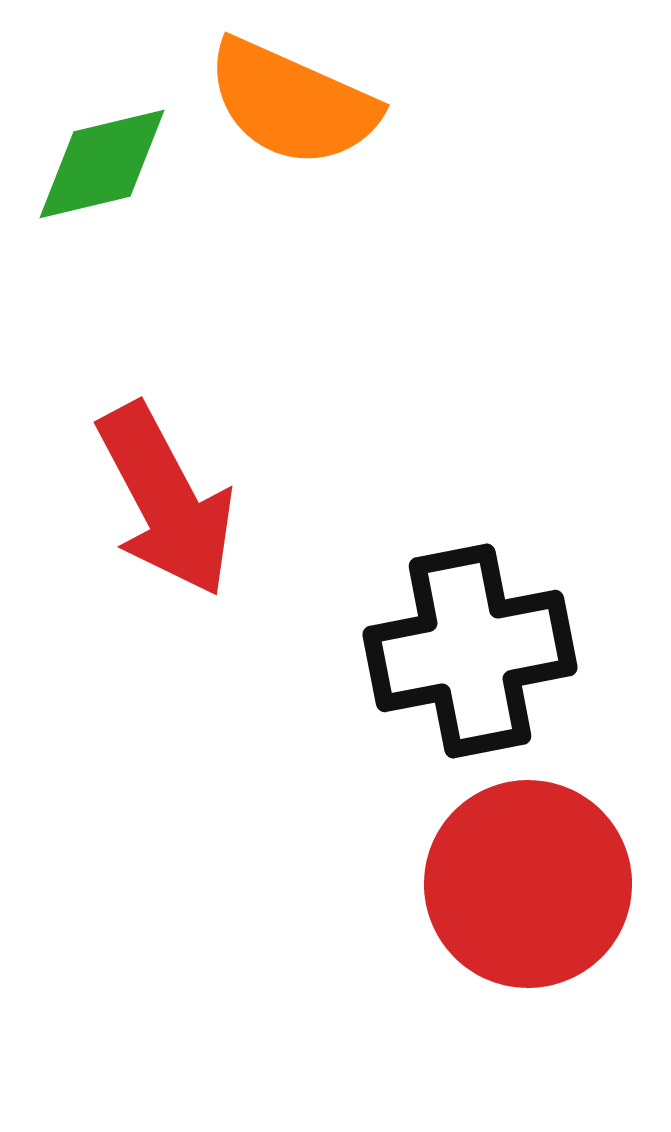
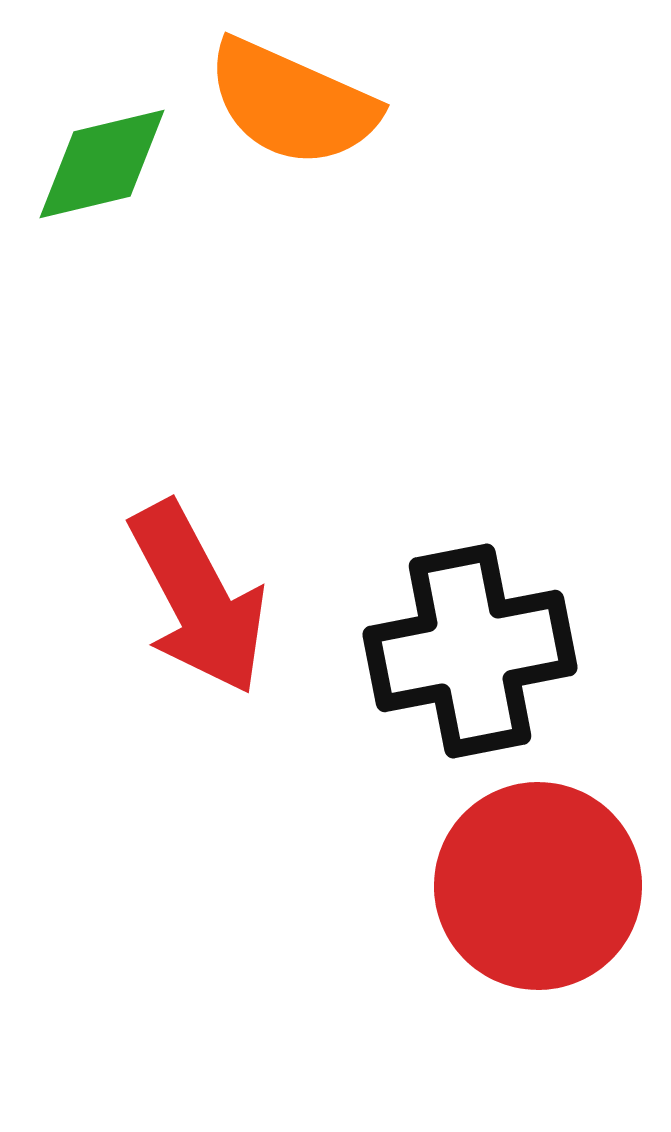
red arrow: moved 32 px right, 98 px down
red circle: moved 10 px right, 2 px down
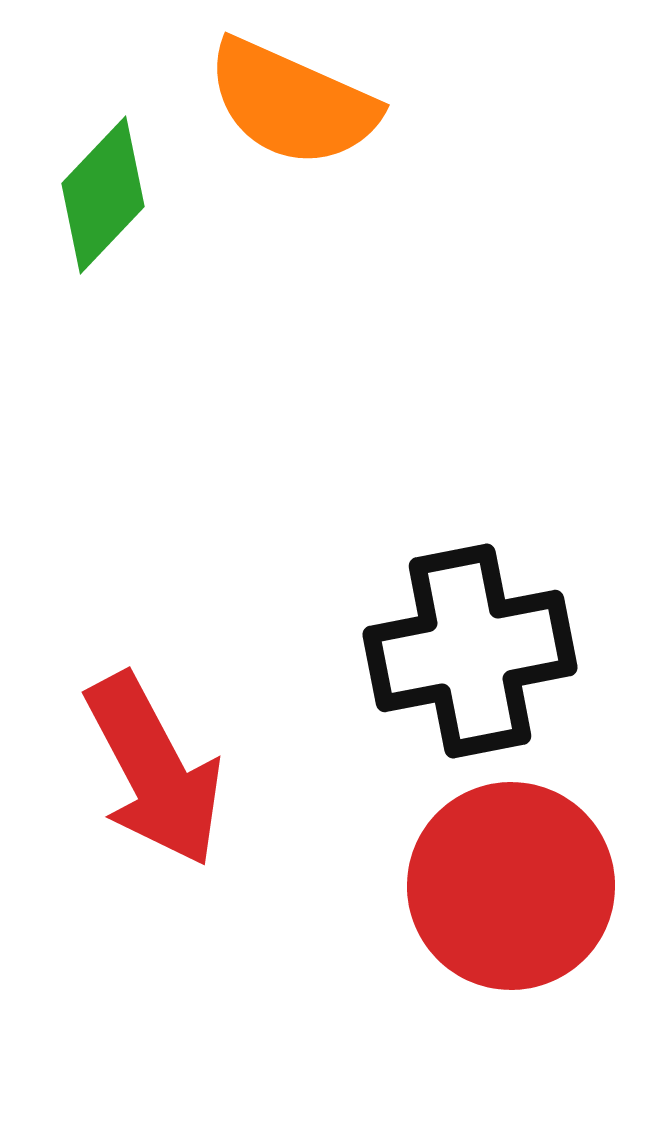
green diamond: moved 1 px right, 31 px down; rotated 33 degrees counterclockwise
red arrow: moved 44 px left, 172 px down
red circle: moved 27 px left
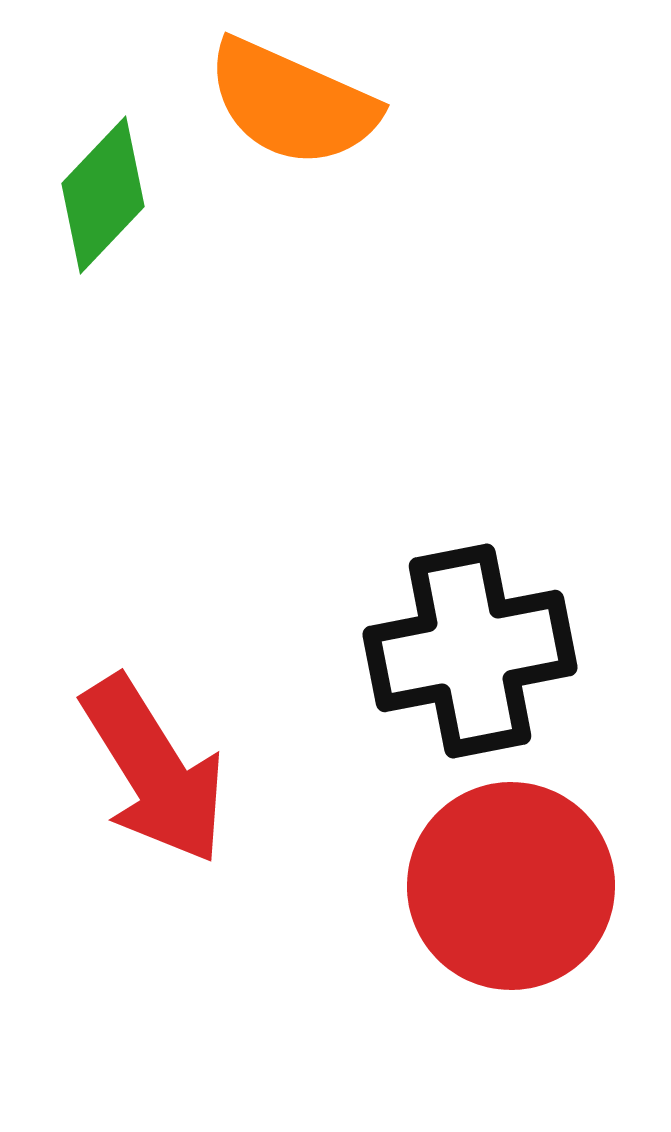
red arrow: rotated 4 degrees counterclockwise
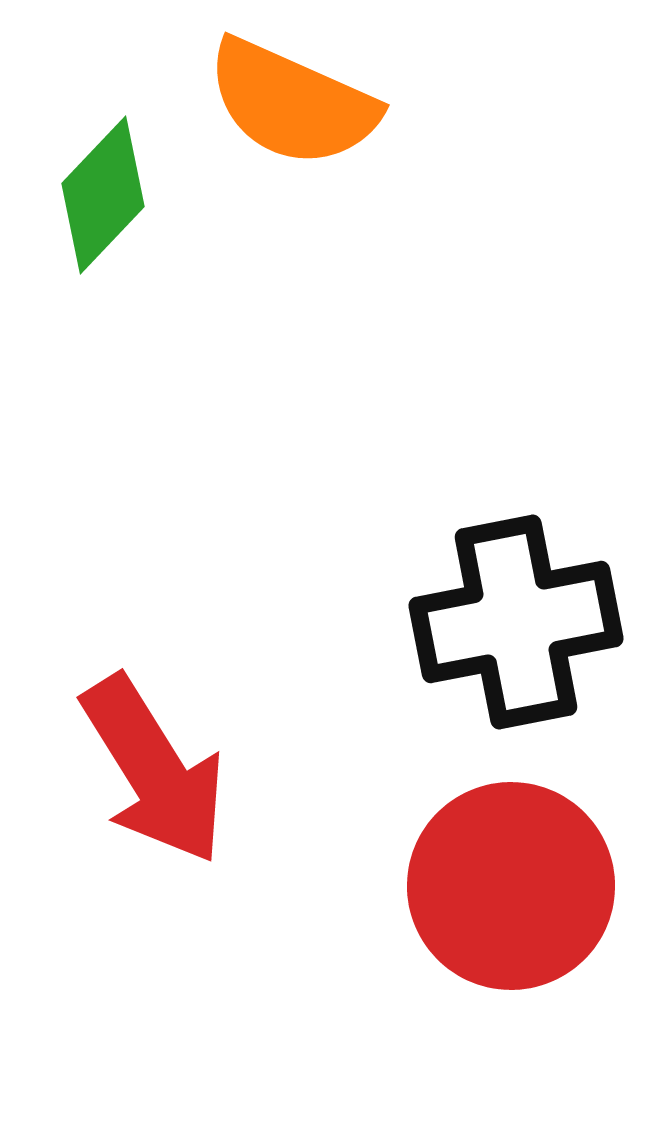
black cross: moved 46 px right, 29 px up
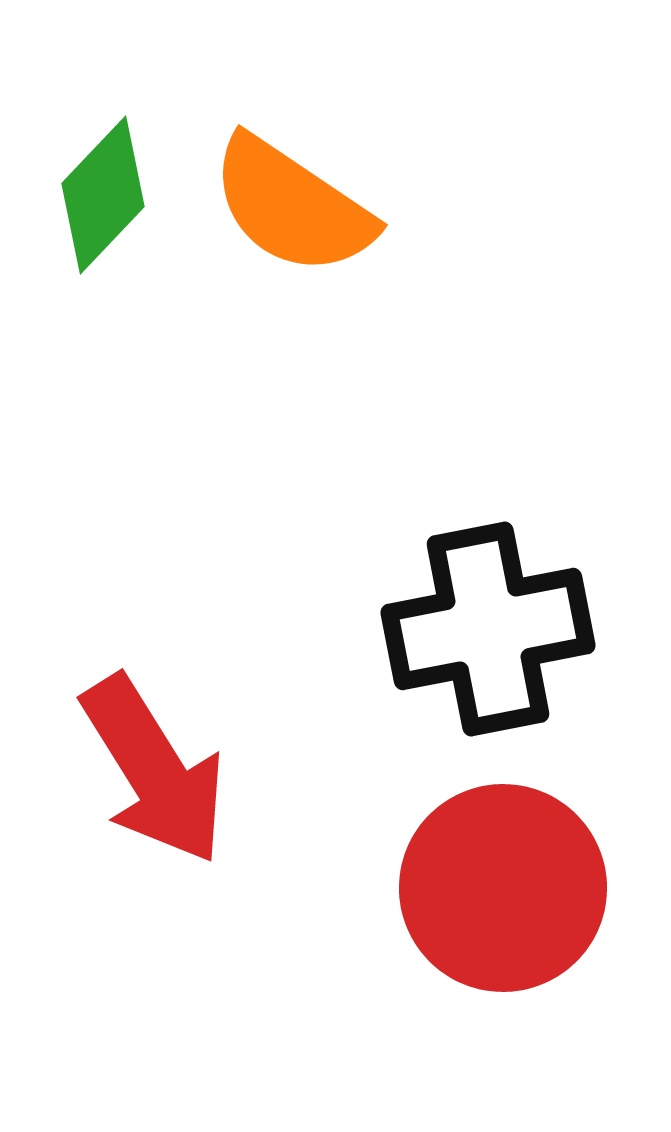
orange semicircle: moved 103 px down; rotated 10 degrees clockwise
black cross: moved 28 px left, 7 px down
red circle: moved 8 px left, 2 px down
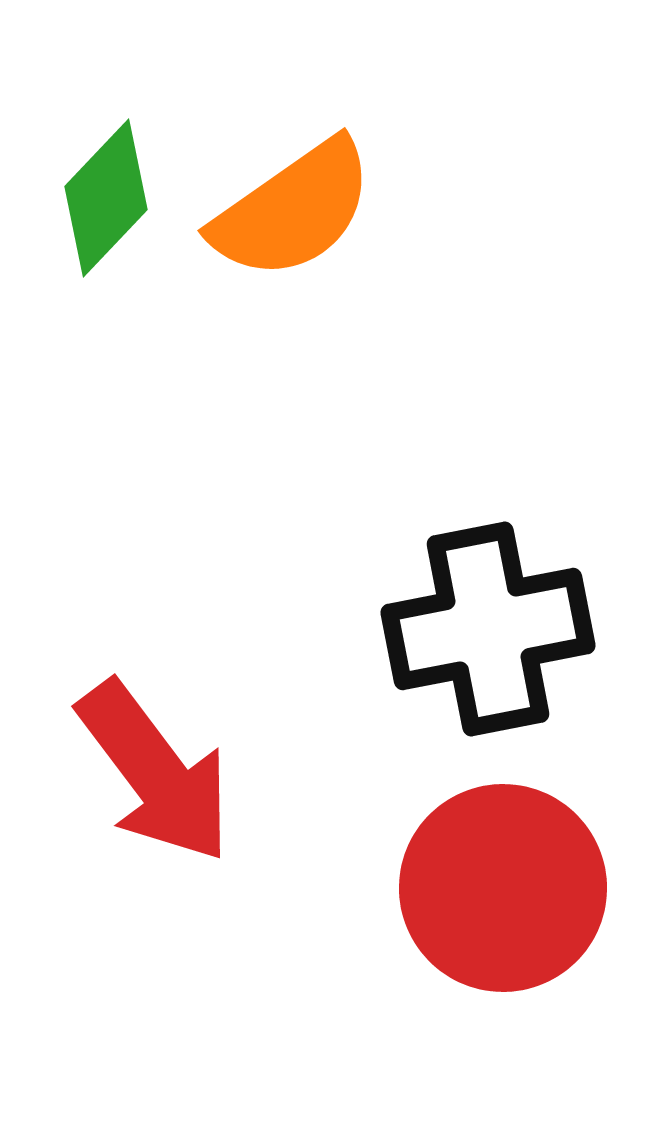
green diamond: moved 3 px right, 3 px down
orange semicircle: moved 1 px right, 4 px down; rotated 69 degrees counterclockwise
red arrow: moved 1 px right, 2 px down; rotated 5 degrees counterclockwise
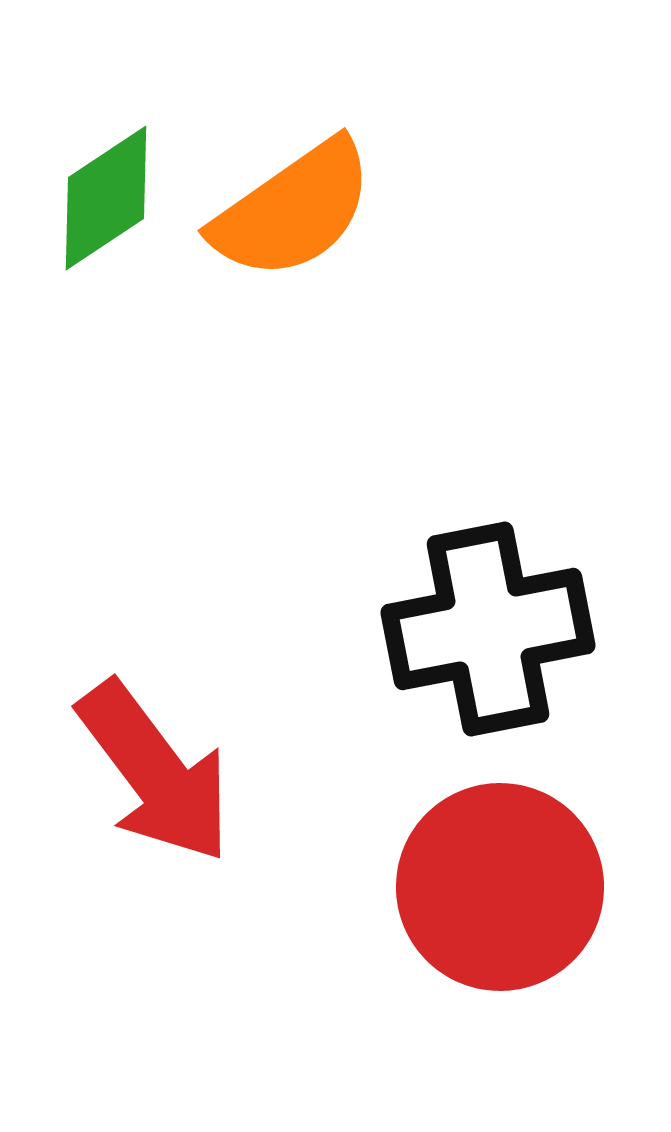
green diamond: rotated 13 degrees clockwise
red circle: moved 3 px left, 1 px up
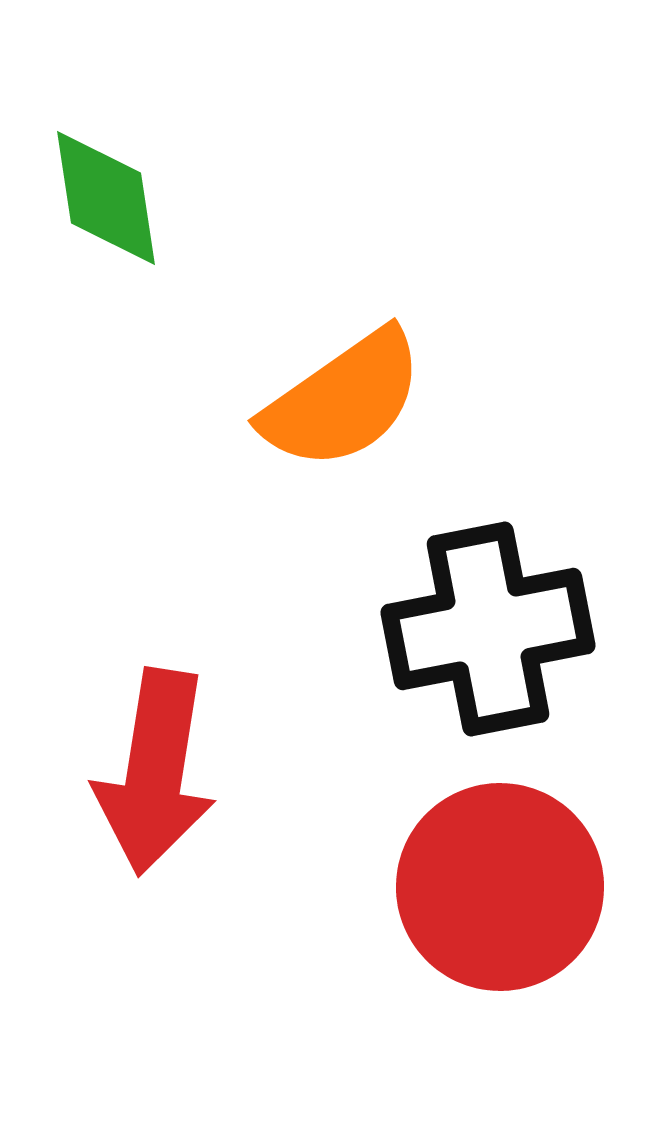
green diamond: rotated 65 degrees counterclockwise
orange semicircle: moved 50 px right, 190 px down
red arrow: rotated 46 degrees clockwise
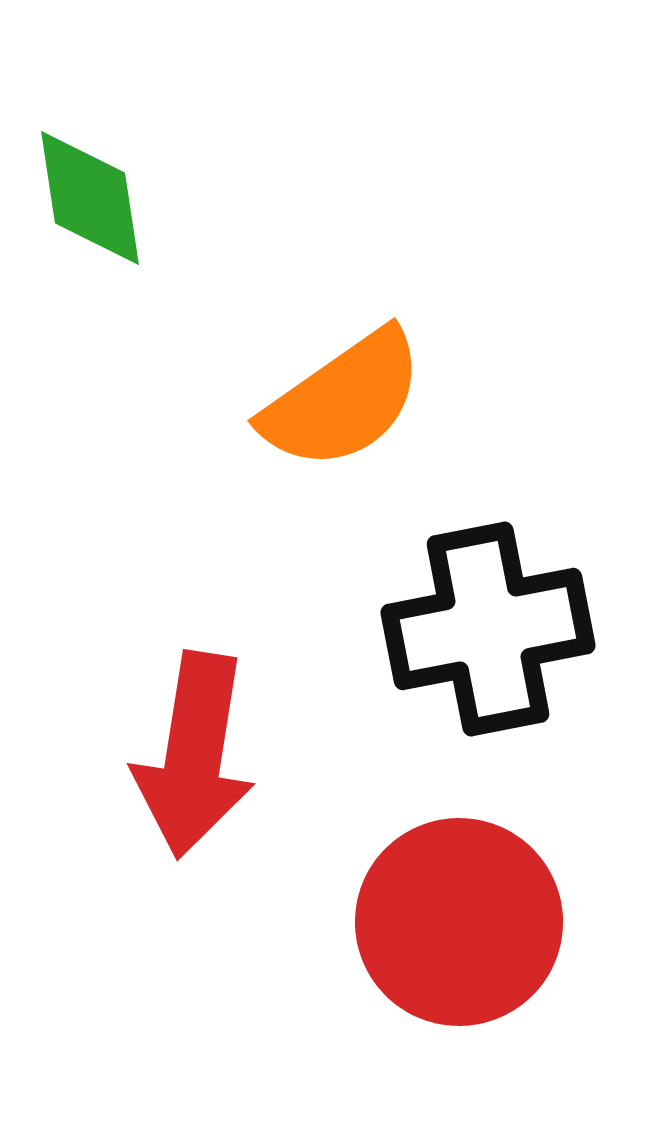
green diamond: moved 16 px left
red arrow: moved 39 px right, 17 px up
red circle: moved 41 px left, 35 px down
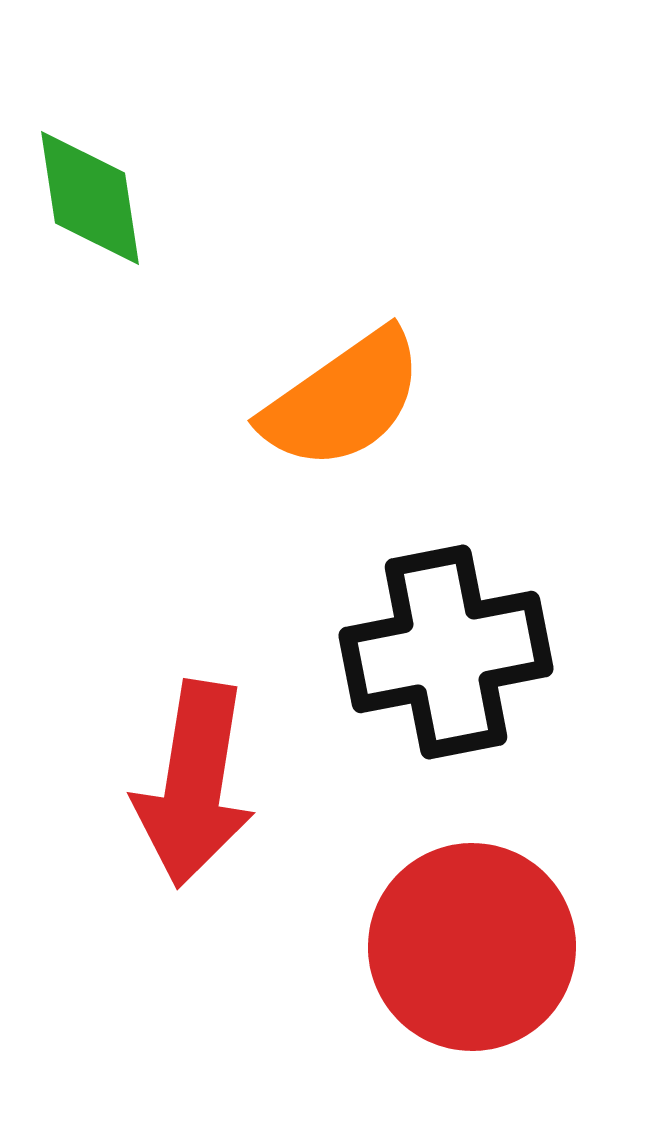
black cross: moved 42 px left, 23 px down
red arrow: moved 29 px down
red circle: moved 13 px right, 25 px down
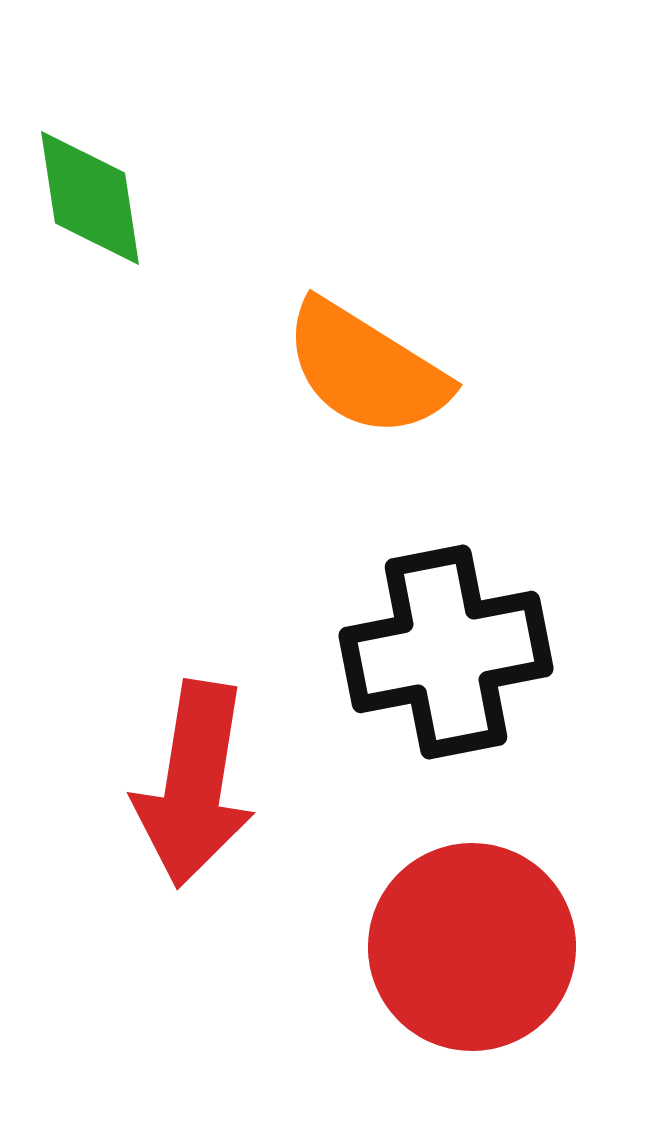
orange semicircle: moved 23 px right, 31 px up; rotated 67 degrees clockwise
